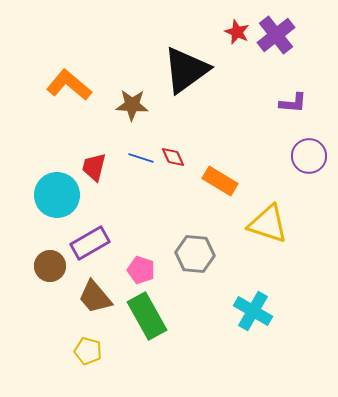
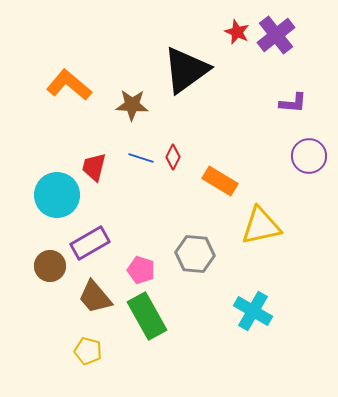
red diamond: rotated 50 degrees clockwise
yellow triangle: moved 7 px left, 2 px down; rotated 30 degrees counterclockwise
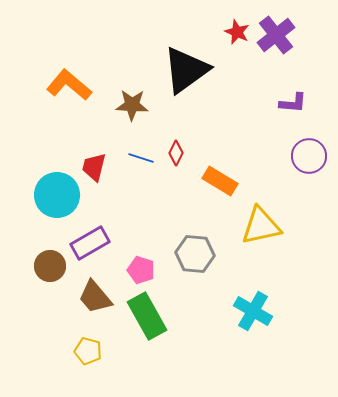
red diamond: moved 3 px right, 4 px up
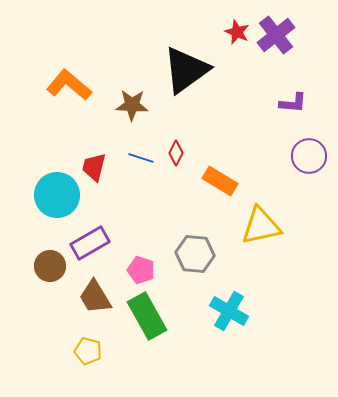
brown trapezoid: rotated 9 degrees clockwise
cyan cross: moved 24 px left
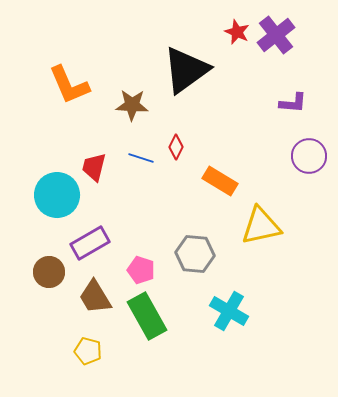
orange L-shape: rotated 153 degrees counterclockwise
red diamond: moved 6 px up
brown circle: moved 1 px left, 6 px down
